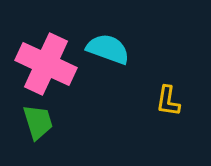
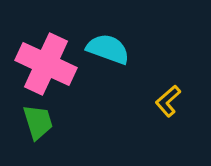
yellow L-shape: rotated 40 degrees clockwise
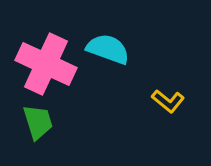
yellow L-shape: rotated 100 degrees counterclockwise
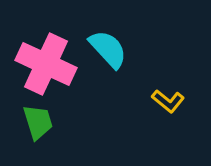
cyan semicircle: rotated 27 degrees clockwise
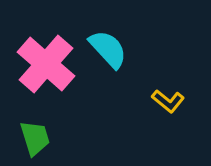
pink cross: rotated 16 degrees clockwise
green trapezoid: moved 3 px left, 16 px down
